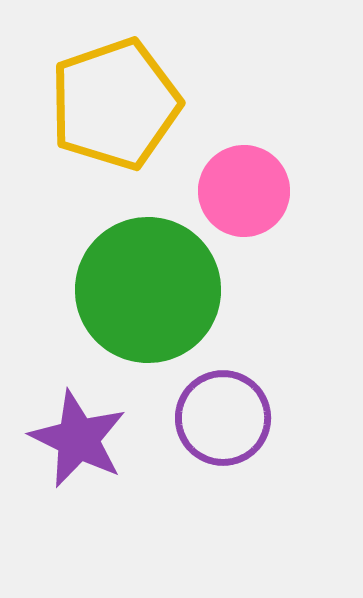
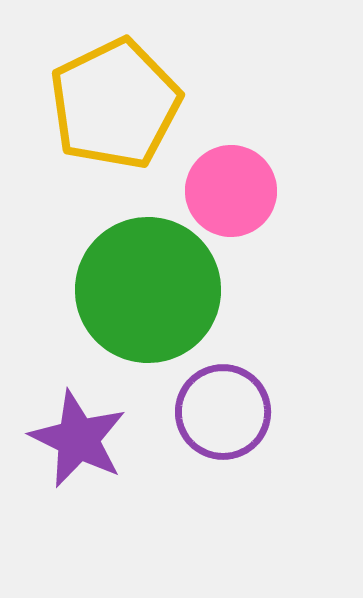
yellow pentagon: rotated 7 degrees counterclockwise
pink circle: moved 13 px left
purple circle: moved 6 px up
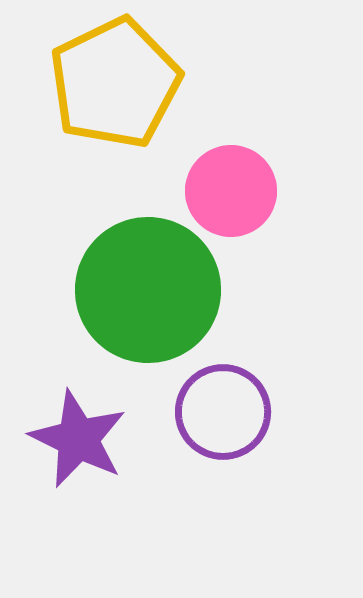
yellow pentagon: moved 21 px up
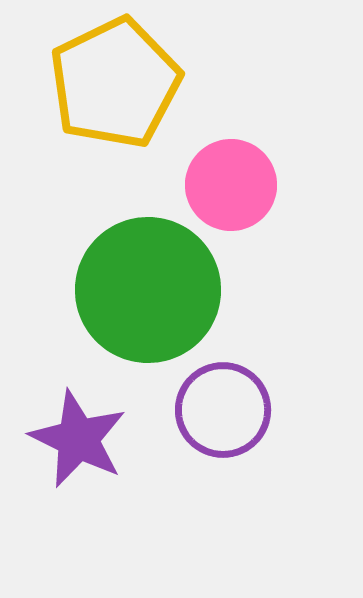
pink circle: moved 6 px up
purple circle: moved 2 px up
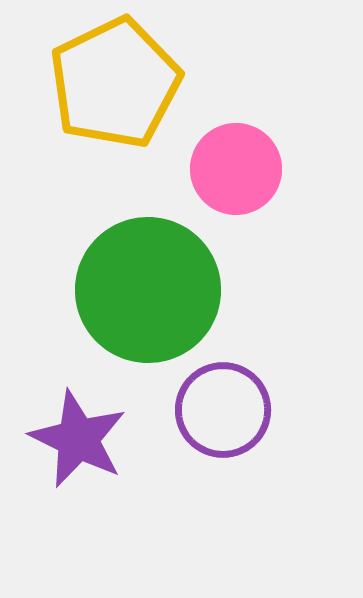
pink circle: moved 5 px right, 16 px up
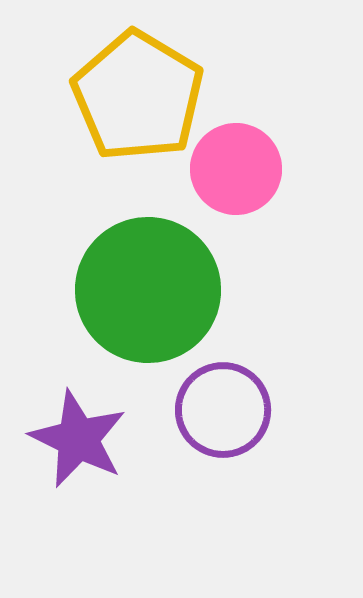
yellow pentagon: moved 23 px right, 13 px down; rotated 15 degrees counterclockwise
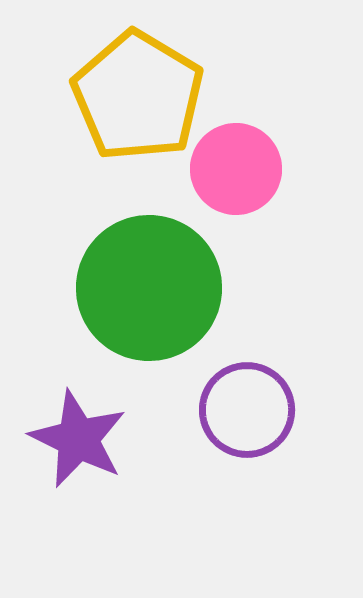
green circle: moved 1 px right, 2 px up
purple circle: moved 24 px right
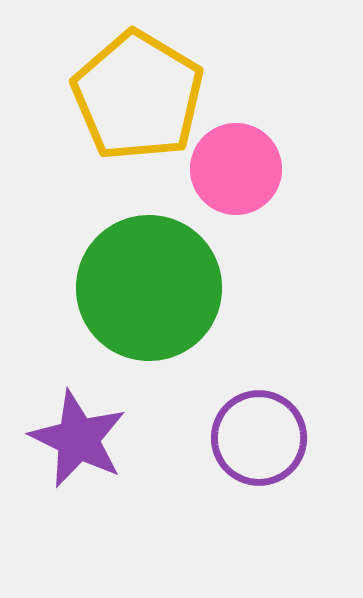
purple circle: moved 12 px right, 28 px down
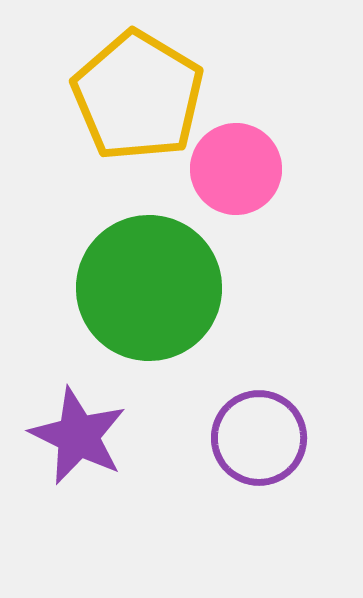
purple star: moved 3 px up
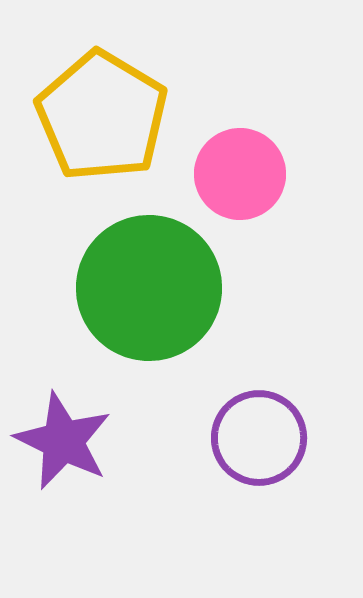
yellow pentagon: moved 36 px left, 20 px down
pink circle: moved 4 px right, 5 px down
purple star: moved 15 px left, 5 px down
